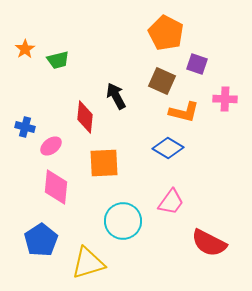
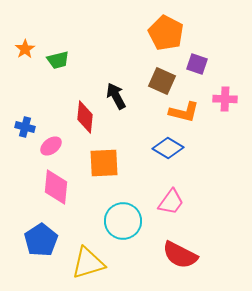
red semicircle: moved 29 px left, 12 px down
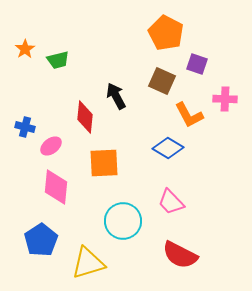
orange L-shape: moved 5 px right, 3 px down; rotated 48 degrees clockwise
pink trapezoid: rotated 100 degrees clockwise
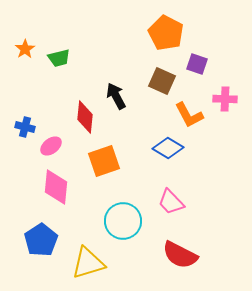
green trapezoid: moved 1 px right, 2 px up
orange square: moved 2 px up; rotated 16 degrees counterclockwise
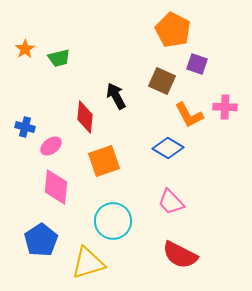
orange pentagon: moved 7 px right, 3 px up
pink cross: moved 8 px down
cyan circle: moved 10 px left
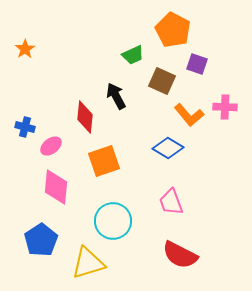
green trapezoid: moved 74 px right, 3 px up; rotated 10 degrees counterclockwise
orange L-shape: rotated 12 degrees counterclockwise
pink trapezoid: rotated 24 degrees clockwise
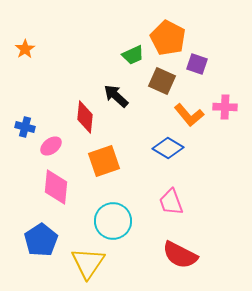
orange pentagon: moved 5 px left, 8 px down
black arrow: rotated 20 degrees counterclockwise
yellow triangle: rotated 39 degrees counterclockwise
